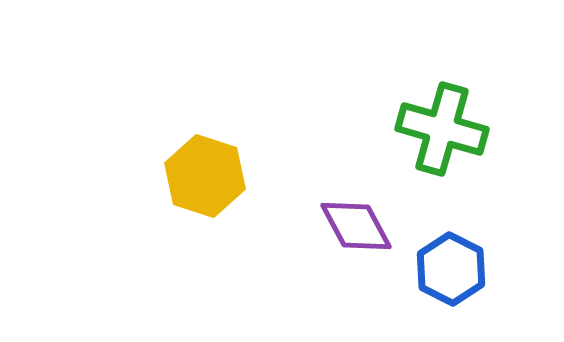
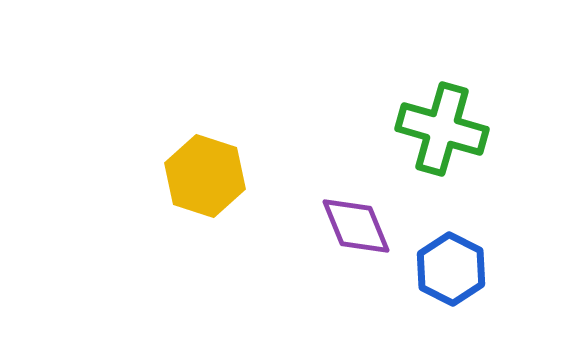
purple diamond: rotated 6 degrees clockwise
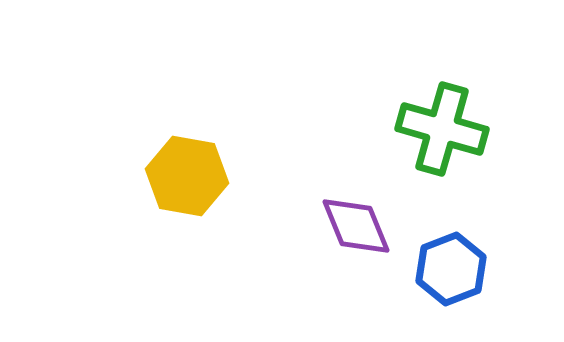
yellow hexagon: moved 18 px left; rotated 8 degrees counterclockwise
blue hexagon: rotated 12 degrees clockwise
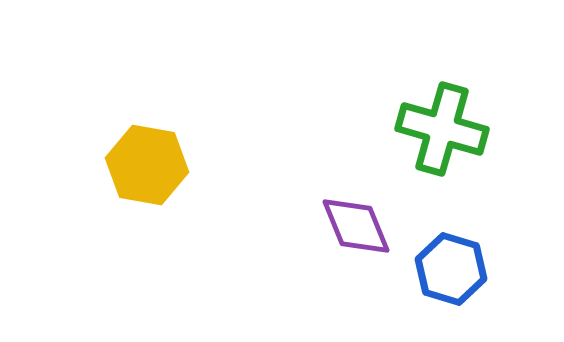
yellow hexagon: moved 40 px left, 11 px up
blue hexagon: rotated 22 degrees counterclockwise
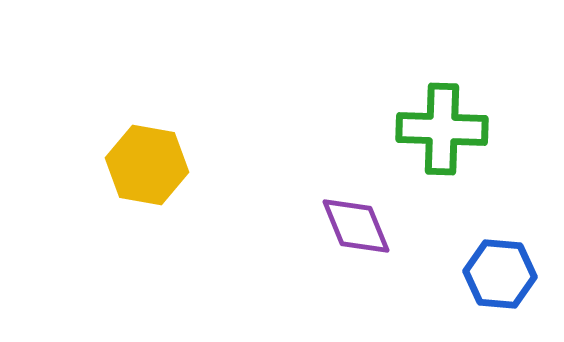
green cross: rotated 14 degrees counterclockwise
blue hexagon: moved 49 px right, 5 px down; rotated 12 degrees counterclockwise
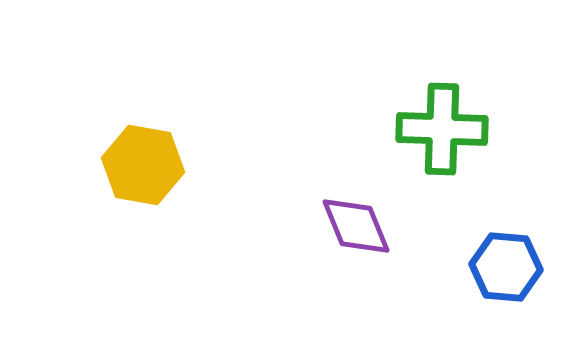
yellow hexagon: moved 4 px left
blue hexagon: moved 6 px right, 7 px up
